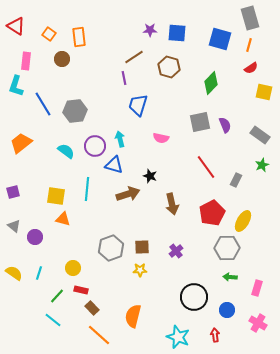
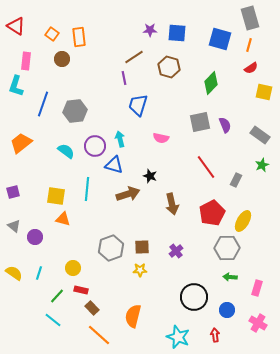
orange square at (49, 34): moved 3 px right
blue line at (43, 104): rotated 50 degrees clockwise
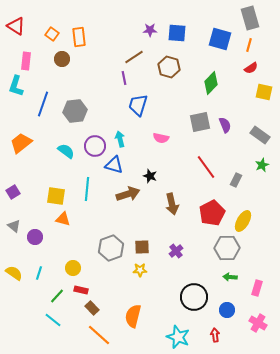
purple square at (13, 192): rotated 16 degrees counterclockwise
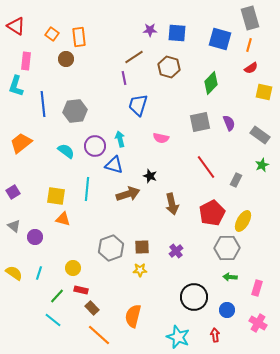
brown circle at (62, 59): moved 4 px right
blue line at (43, 104): rotated 25 degrees counterclockwise
purple semicircle at (225, 125): moved 4 px right, 2 px up
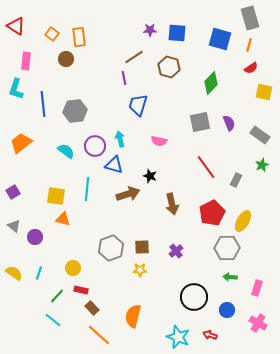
cyan L-shape at (16, 86): moved 3 px down
pink semicircle at (161, 138): moved 2 px left, 3 px down
red arrow at (215, 335): moved 5 px left; rotated 64 degrees counterclockwise
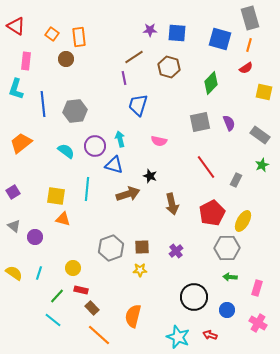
red semicircle at (251, 68): moved 5 px left
